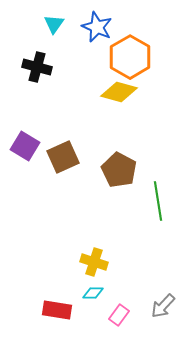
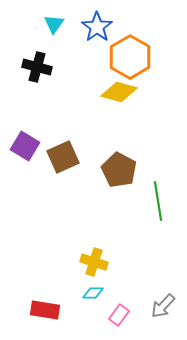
blue star: rotated 12 degrees clockwise
red rectangle: moved 12 px left
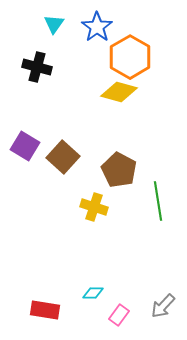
brown square: rotated 24 degrees counterclockwise
yellow cross: moved 55 px up
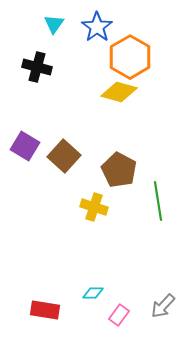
brown square: moved 1 px right, 1 px up
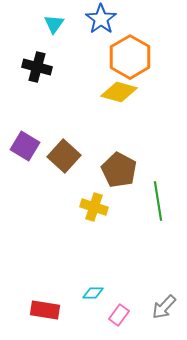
blue star: moved 4 px right, 8 px up
gray arrow: moved 1 px right, 1 px down
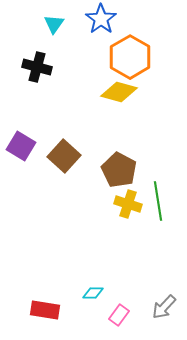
purple square: moved 4 px left
yellow cross: moved 34 px right, 3 px up
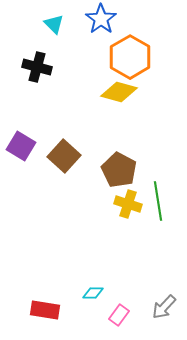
cyan triangle: rotated 20 degrees counterclockwise
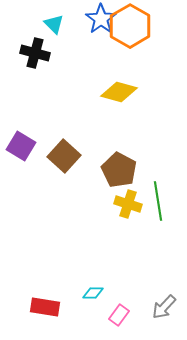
orange hexagon: moved 31 px up
black cross: moved 2 px left, 14 px up
red rectangle: moved 3 px up
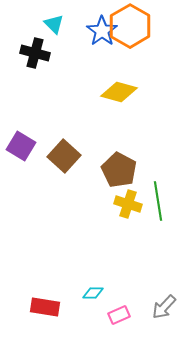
blue star: moved 1 px right, 12 px down
pink rectangle: rotated 30 degrees clockwise
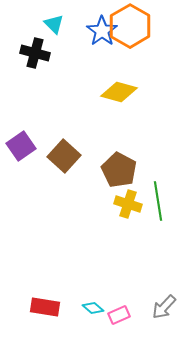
purple square: rotated 24 degrees clockwise
cyan diamond: moved 15 px down; rotated 40 degrees clockwise
